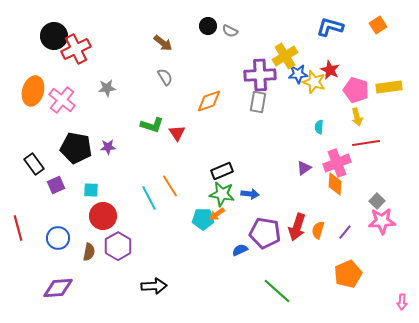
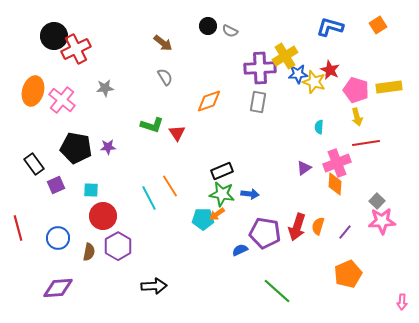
purple cross at (260, 75): moved 7 px up
gray star at (107, 88): moved 2 px left
orange semicircle at (318, 230): moved 4 px up
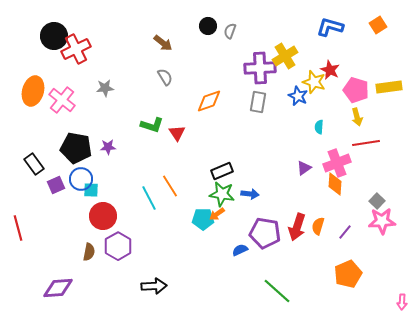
gray semicircle at (230, 31): rotated 84 degrees clockwise
blue star at (298, 74): moved 22 px down; rotated 30 degrees clockwise
blue circle at (58, 238): moved 23 px right, 59 px up
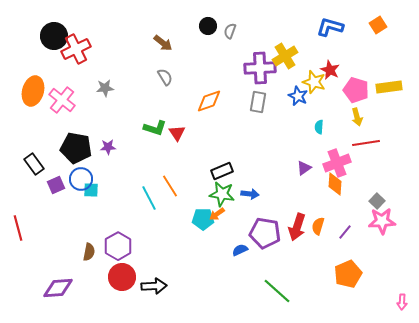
green L-shape at (152, 125): moved 3 px right, 3 px down
red circle at (103, 216): moved 19 px right, 61 px down
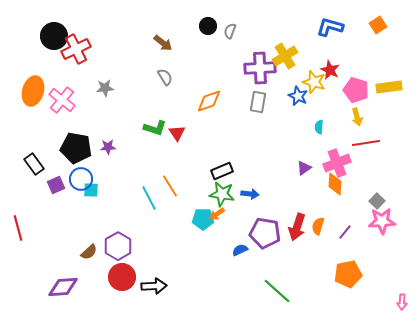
brown semicircle at (89, 252): rotated 36 degrees clockwise
orange pentagon at (348, 274): rotated 12 degrees clockwise
purple diamond at (58, 288): moved 5 px right, 1 px up
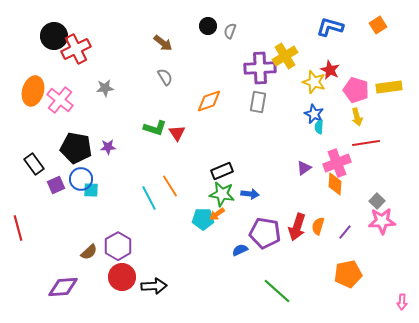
blue star at (298, 96): moved 16 px right, 18 px down
pink cross at (62, 100): moved 2 px left
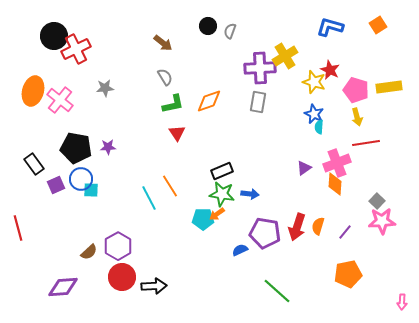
green L-shape at (155, 128): moved 18 px right, 24 px up; rotated 30 degrees counterclockwise
